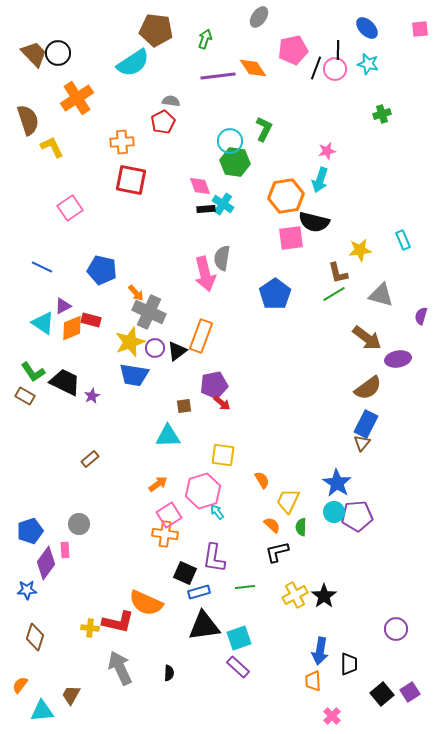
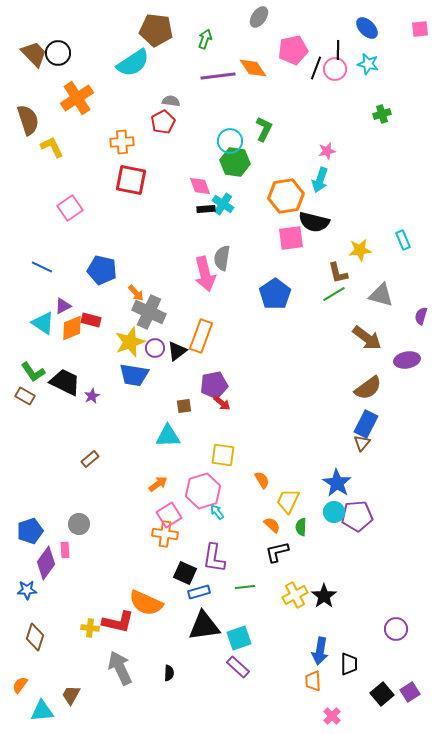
purple ellipse at (398, 359): moved 9 px right, 1 px down
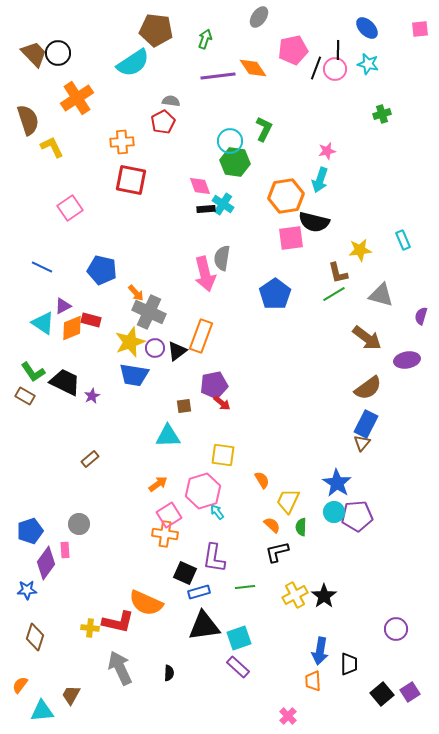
pink cross at (332, 716): moved 44 px left
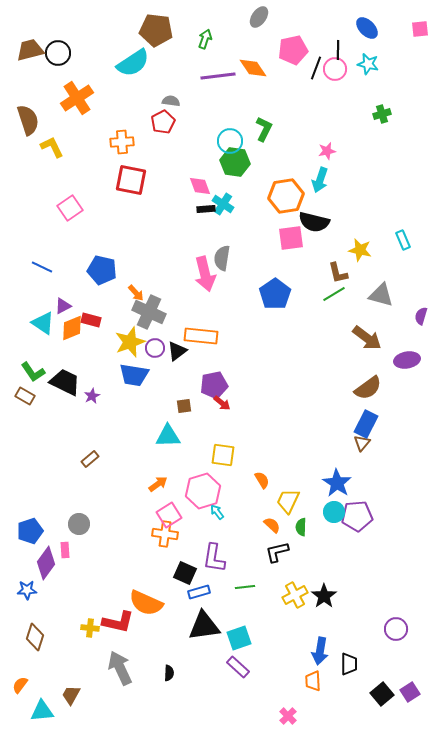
brown trapezoid at (34, 54): moved 4 px left, 4 px up; rotated 60 degrees counterclockwise
yellow star at (360, 250): rotated 20 degrees clockwise
orange rectangle at (201, 336): rotated 76 degrees clockwise
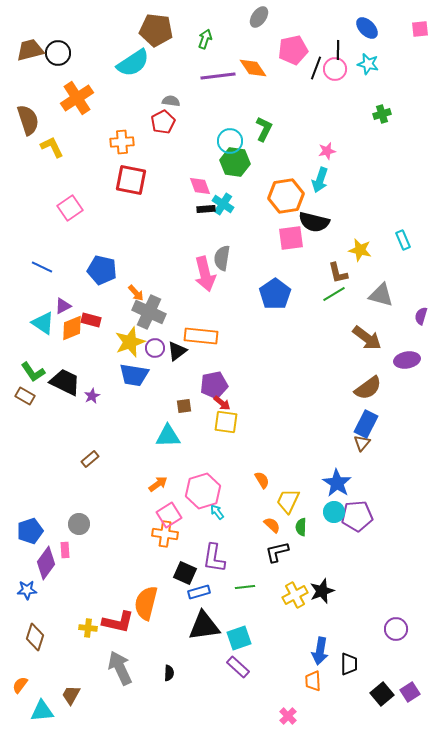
yellow square at (223, 455): moved 3 px right, 33 px up
black star at (324, 596): moved 2 px left, 5 px up; rotated 15 degrees clockwise
orange semicircle at (146, 603): rotated 80 degrees clockwise
yellow cross at (90, 628): moved 2 px left
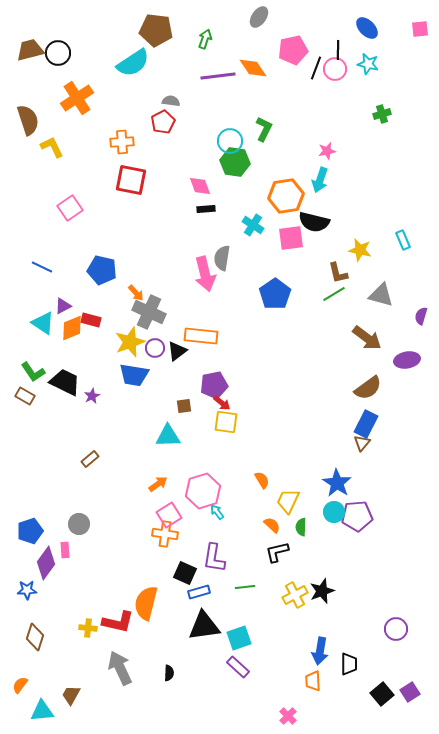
cyan cross at (223, 204): moved 30 px right, 21 px down
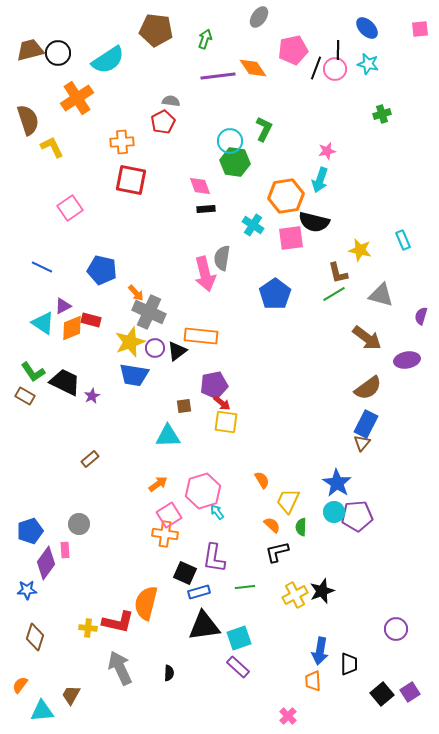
cyan semicircle at (133, 63): moved 25 px left, 3 px up
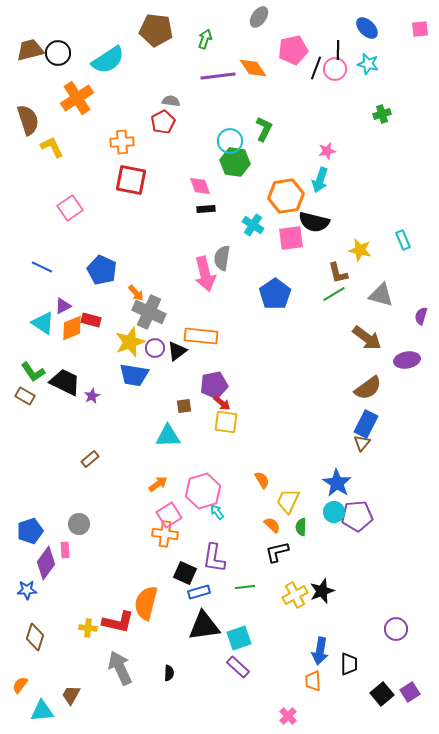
blue pentagon at (102, 270): rotated 12 degrees clockwise
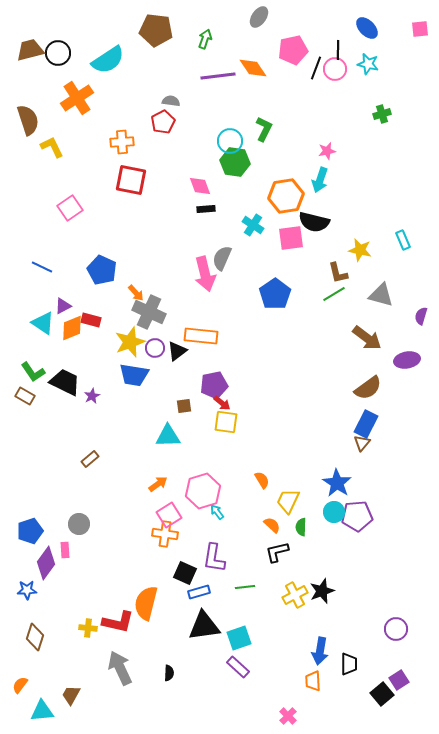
gray semicircle at (222, 258): rotated 15 degrees clockwise
purple square at (410, 692): moved 11 px left, 12 px up
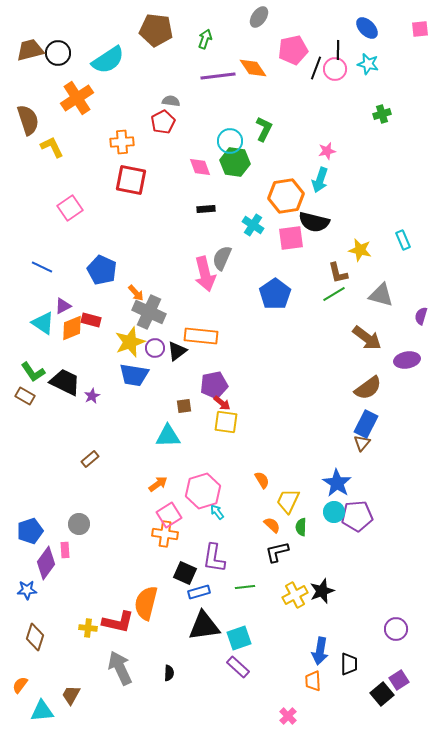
pink diamond at (200, 186): moved 19 px up
